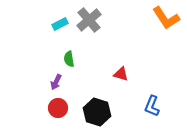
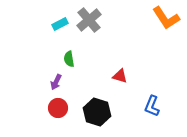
red triangle: moved 1 px left, 2 px down
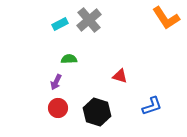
green semicircle: rotated 98 degrees clockwise
blue L-shape: rotated 130 degrees counterclockwise
